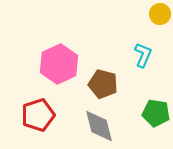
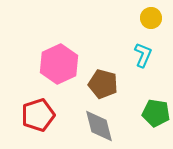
yellow circle: moved 9 px left, 4 px down
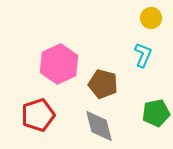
green pentagon: rotated 20 degrees counterclockwise
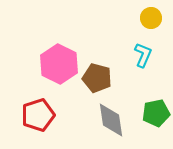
pink hexagon: rotated 9 degrees counterclockwise
brown pentagon: moved 6 px left, 6 px up
gray diamond: moved 12 px right, 6 px up; rotated 6 degrees clockwise
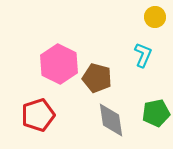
yellow circle: moved 4 px right, 1 px up
